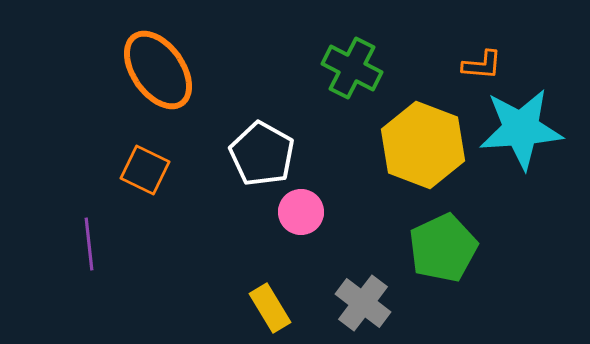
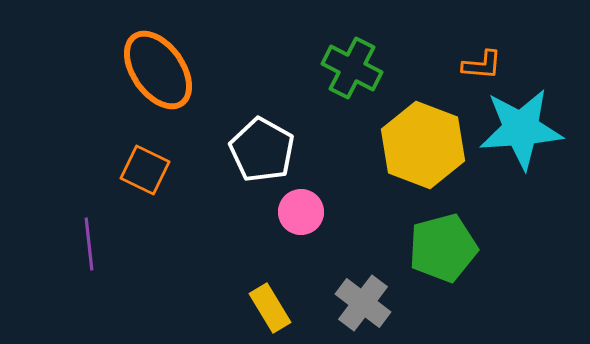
white pentagon: moved 4 px up
green pentagon: rotated 10 degrees clockwise
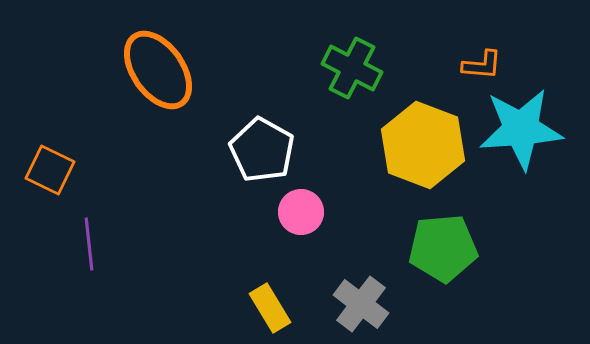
orange square: moved 95 px left
green pentagon: rotated 10 degrees clockwise
gray cross: moved 2 px left, 1 px down
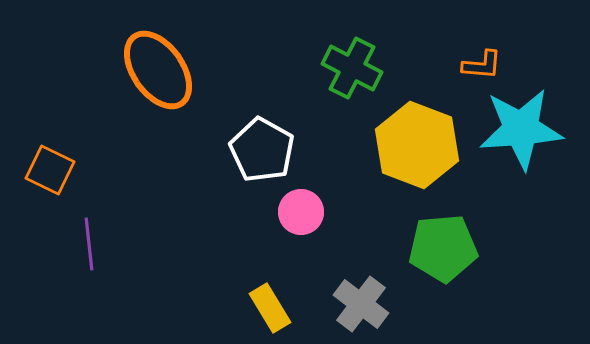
yellow hexagon: moved 6 px left
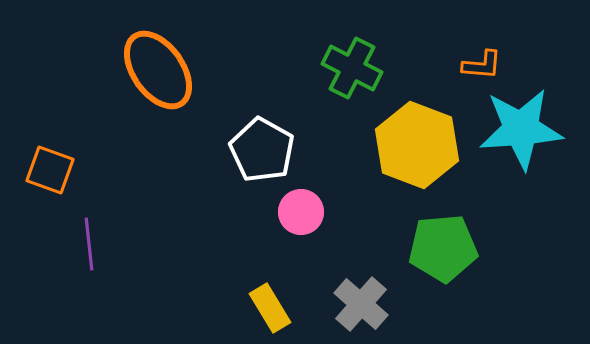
orange square: rotated 6 degrees counterclockwise
gray cross: rotated 4 degrees clockwise
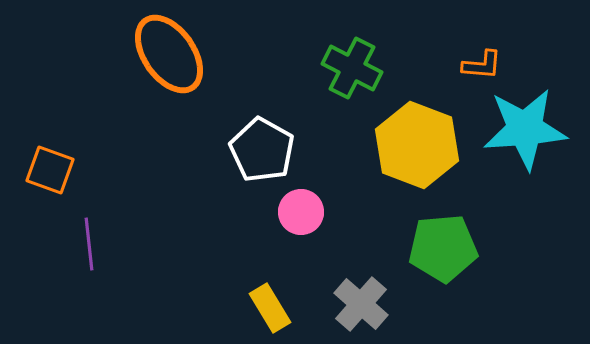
orange ellipse: moved 11 px right, 16 px up
cyan star: moved 4 px right
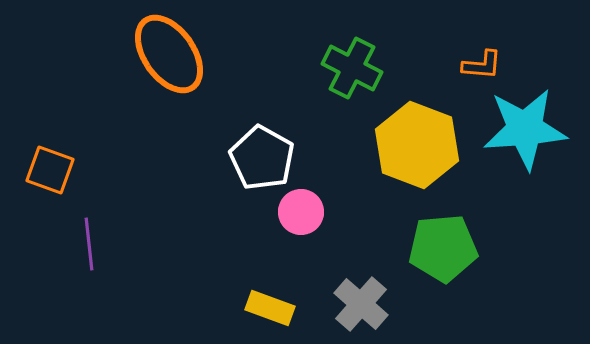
white pentagon: moved 8 px down
yellow rectangle: rotated 39 degrees counterclockwise
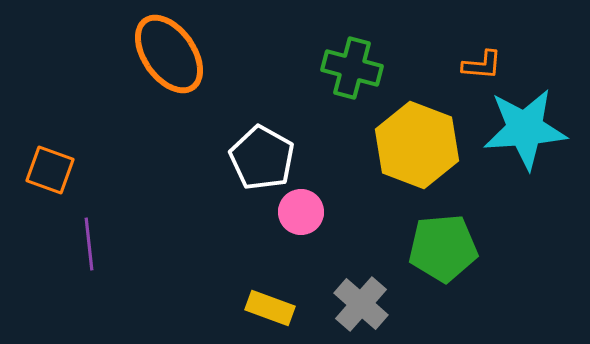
green cross: rotated 12 degrees counterclockwise
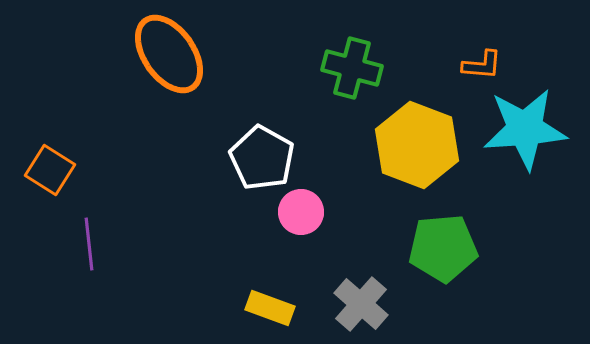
orange square: rotated 12 degrees clockwise
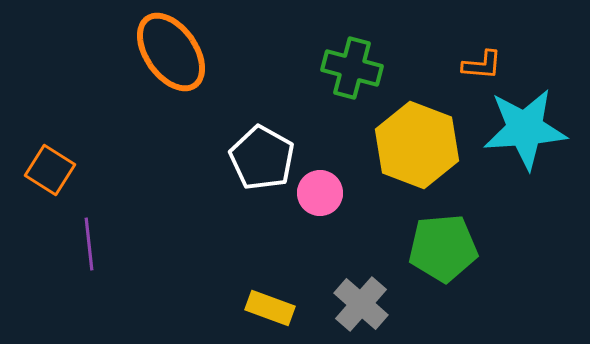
orange ellipse: moved 2 px right, 2 px up
pink circle: moved 19 px right, 19 px up
